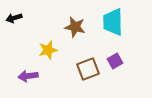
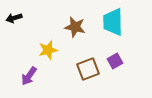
purple arrow: moved 1 px right; rotated 48 degrees counterclockwise
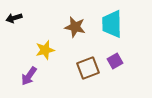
cyan trapezoid: moved 1 px left, 2 px down
yellow star: moved 3 px left
brown square: moved 1 px up
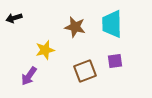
purple square: rotated 21 degrees clockwise
brown square: moved 3 px left, 3 px down
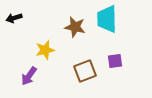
cyan trapezoid: moved 5 px left, 5 px up
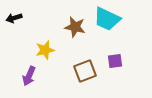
cyan trapezoid: rotated 64 degrees counterclockwise
purple arrow: rotated 12 degrees counterclockwise
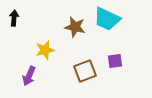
black arrow: rotated 112 degrees clockwise
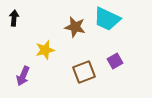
purple square: rotated 21 degrees counterclockwise
brown square: moved 1 px left, 1 px down
purple arrow: moved 6 px left
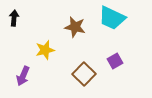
cyan trapezoid: moved 5 px right, 1 px up
brown square: moved 2 px down; rotated 25 degrees counterclockwise
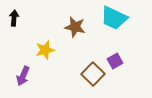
cyan trapezoid: moved 2 px right
brown square: moved 9 px right
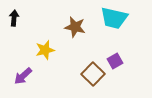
cyan trapezoid: rotated 12 degrees counterclockwise
purple arrow: rotated 24 degrees clockwise
